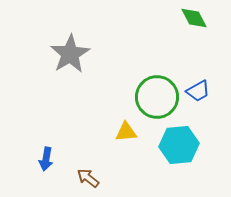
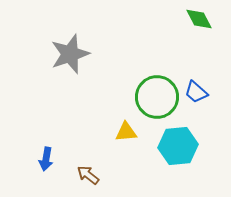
green diamond: moved 5 px right, 1 px down
gray star: rotated 12 degrees clockwise
blue trapezoid: moved 2 px left, 1 px down; rotated 70 degrees clockwise
cyan hexagon: moved 1 px left, 1 px down
brown arrow: moved 3 px up
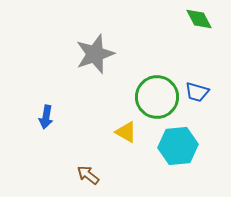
gray star: moved 25 px right
blue trapezoid: moved 1 px right; rotated 25 degrees counterclockwise
yellow triangle: rotated 35 degrees clockwise
blue arrow: moved 42 px up
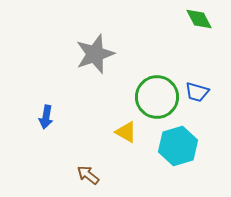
cyan hexagon: rotated 12 degrees counterclockwise
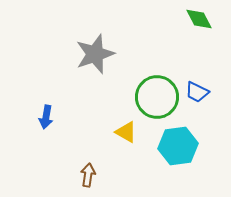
blue trapezoid: rotated 10 degrees clockwise
cyan hexagon: rotated 9 degrees clockwise
brown arrow: rotated 60 degrees clockwise
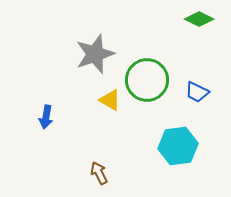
green diamond: rotated 36 degrees counterclockwise
green circle: moved 10 px left, 17 px up
yellow triangle: moved 16 px left, 32 px up
brown arrow: moved 11 px right, 2 px up; rotated 35 degrees counterclockwise
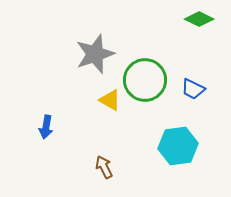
green circle: moved 2 px left
blue trapezoid: moved 4 px left, 3 px up
blue arrow: moved 10 px down
brown arrow: moved 5 px right, 6 px up
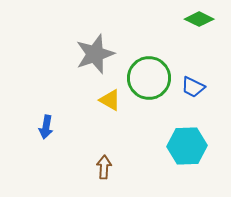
green circle: moved 4 px right, 2 px up
blue trapezoid: moved 2 px up
cyan hexagon: moved 9 px right; rotated 6 degrees clockwise
brown arrow: rotated 30 degrees clockwise
